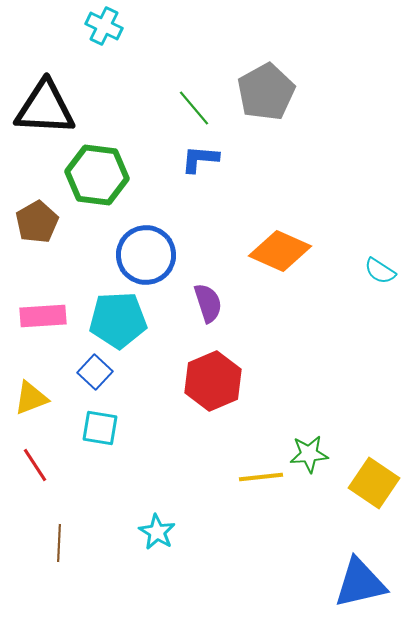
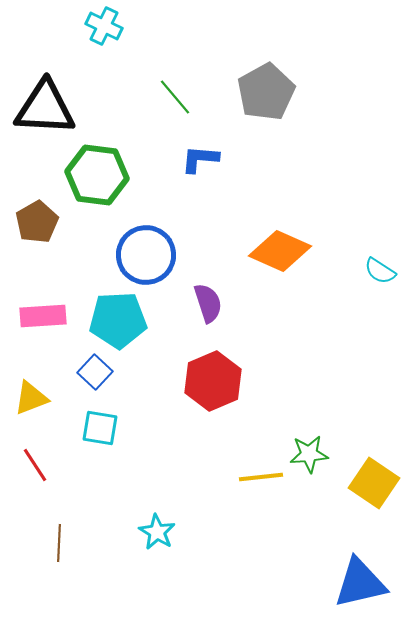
green line: moved 19 px left, 11 px up
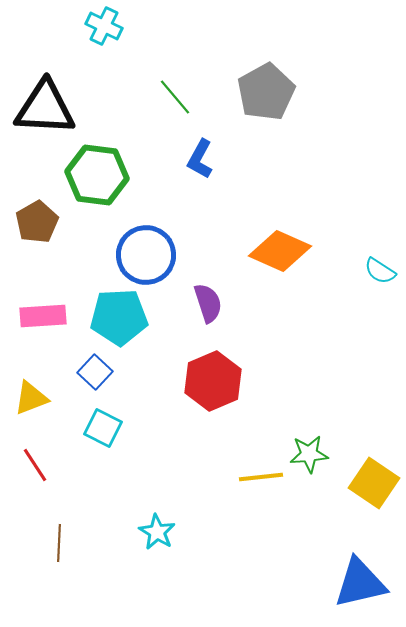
blue L-shape: rotated 66 degrees counterclockwise
cyan pentagon: moved 1 px right, 3 px up
cyan square: moved 3 px right; rotated 18 degrees clockwise
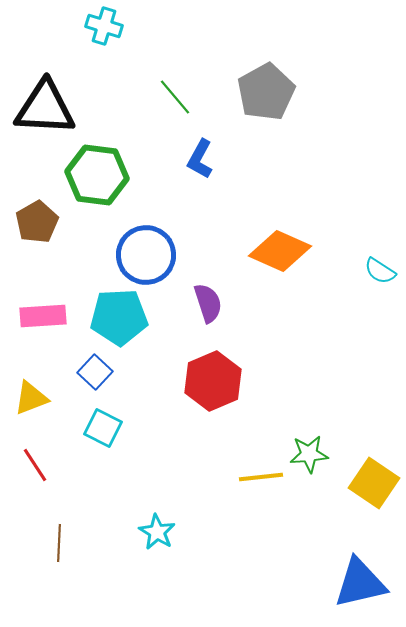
cyan cross: rotated 9 degrees counterclockwise
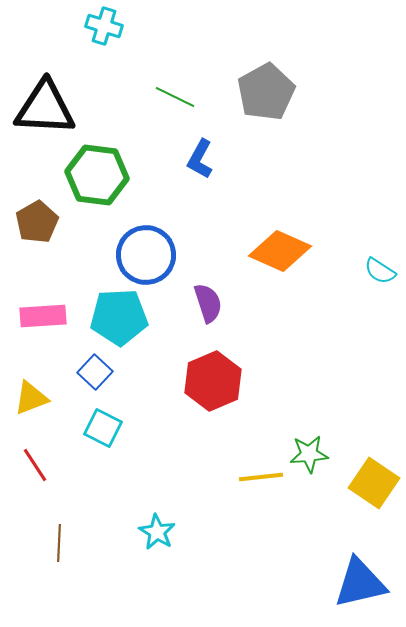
green line: rotated 24 degrees counterclockwise
